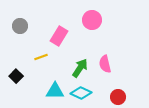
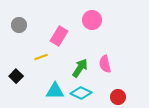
gray circle: moved 1 px left, 1 px up
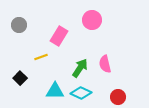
black square: moved 4 px right, 2 px down
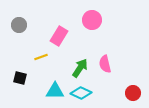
black square: rotated 32 degrees counterclockwise
red circle: moved 15 px right, 4 px up
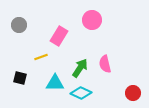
cyan triangle: moved 8 px up
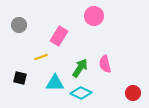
pink circle: moved 2 px right, 4 px up
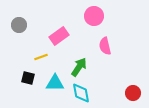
pink rectangle: rotated 24 degrees clockwise
pink semicircle: moved 18 px up
green arrow: moved 1 px left, 1 px up
black square: moved 8 px right
cyan diamond: rotated 55 degrees clockwise
